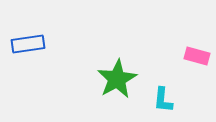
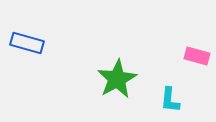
blue rectangle: moved 1 px left, 1 px up; rotated 24 degrees clockwise
cyan L-shape: moved 7 px right
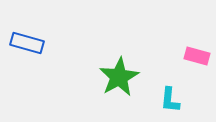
green star: moved 2 px right, 2 px up
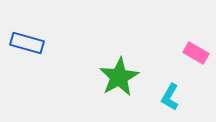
pink rectangle: moved 1 px left, 3 px up; rotated 15 degrees clockwise
cyan L-shape: moved 3 px up; rotated 24 degrees clockwise
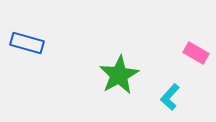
green star: moved 2 px up
cyan L-shape: rotated 12 degrees clockwise
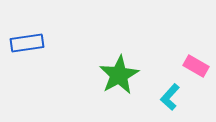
blue rectangle: rotated 24 degrees counterclockwise
pink rectangle: moved 13 px down
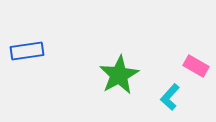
blue rectangle: moved 8 px down
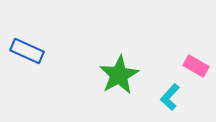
blue rectangle: rotated 32 degrees clockwise
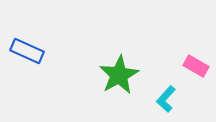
cyan L-shape: moved 4 px left, 2 px down
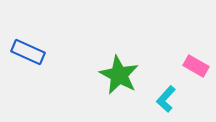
blue rectangle: moved 1 px right, 1 px down
green star: rotated 15 degrees counterclockwise
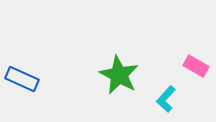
blue rectangle: moved 6 px left, 27 px down
